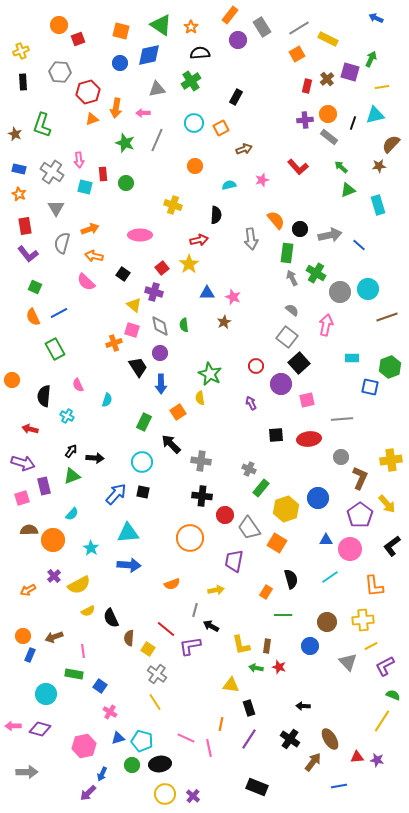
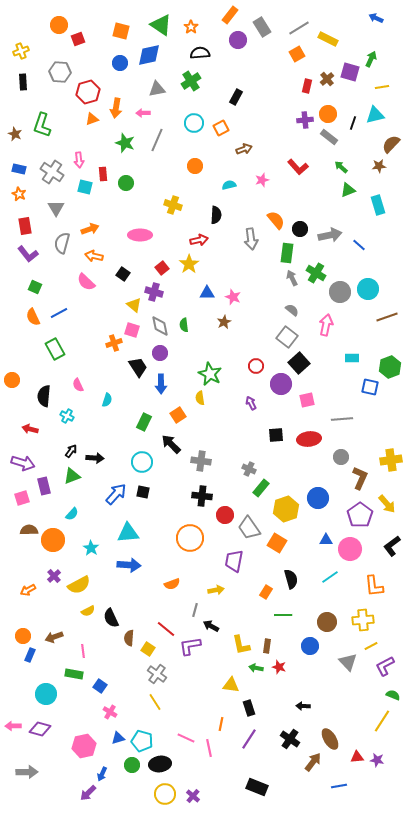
orange square at (178, 412): moved 3 px down
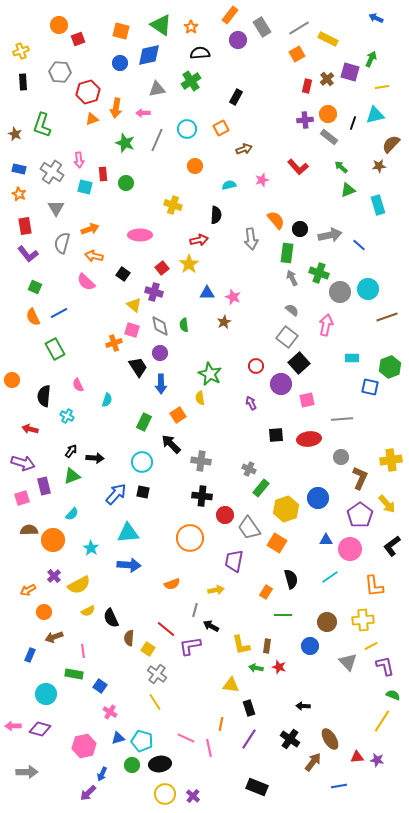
cyan circle at (194, 123): moved 7 px left, 6 px down
green cross at (316, 273): moved 3 px right; rotated 12 degrees counterclockwise
orange circle at (23, 636): moved 21 px right, 24 px up
purple L-shape at (385, 666): rotated 105 degrees clockwise
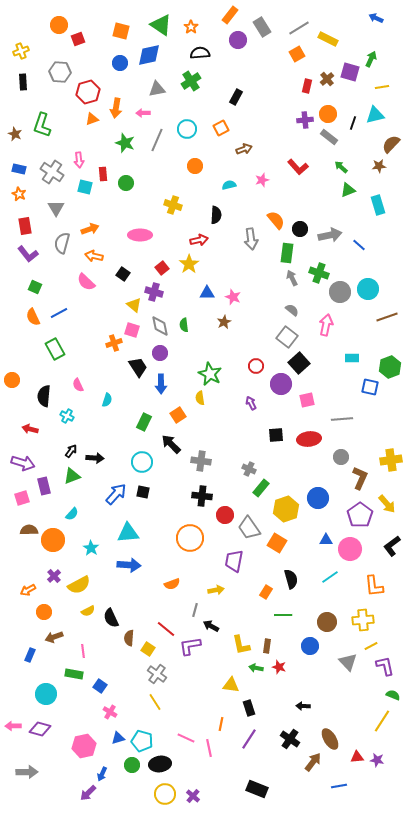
black rectangle at (257, 787): moved 2 px down
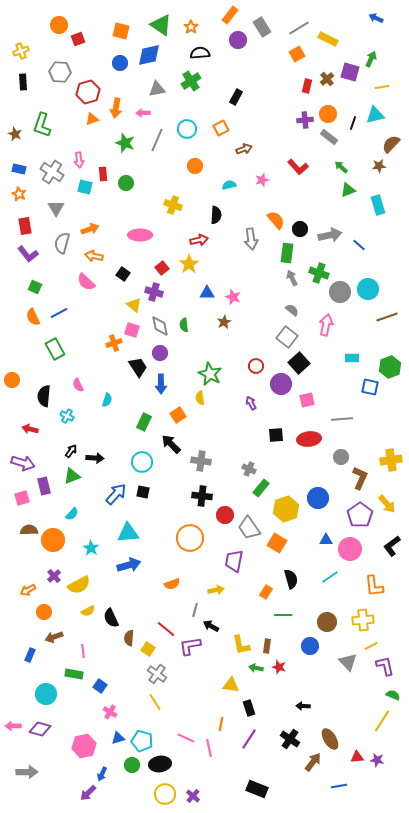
blue arrow at (129, 565): rotated 20 degrees counterclockwise
